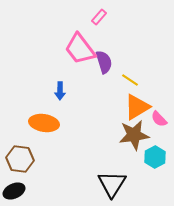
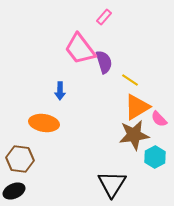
pink rectangle: moved 5 px right
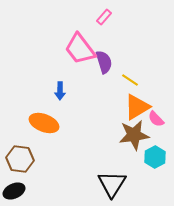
pink semicircle: moved 3 px left
orange ellipse: rotated 12 degrees clockwise
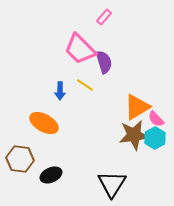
pink trapezoid: rotated 8 degrees counterclockwise
yellow line: moved 45 px left, 5 px down
orange ellipse: rotated 8 degrees clockwise
cyan hexagon: moved 19 px up
black ellipse: moved 37 px right, 16 px up
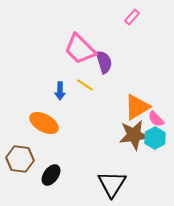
pink rectangle: moved 28 px right
black ellipse: rotated 30 degrees counterclockwise
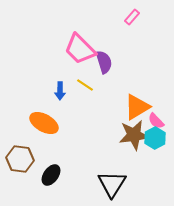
pink semicircle: moved 2 px down
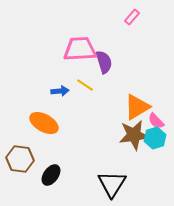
pink trapezoid: rotated 132 degrees clockwise
blue arrow: rotated 96 degrees counterclockwise
cyan hexagon: rotated 10 degrees clockwise
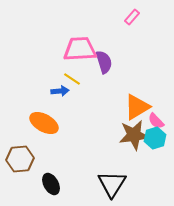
yellow line: moved 13 px left, 6 px up
brown hexagon: rotated 12 degrees counterclockwise
black ellipse: moved 9 px down; rotated 65 degrees counterclockwise
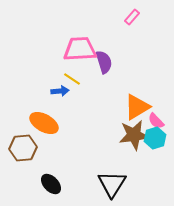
brown hexagon: moved 3 px right, 11 px up
black ellipse: rotated 15 degrees counterclockwise
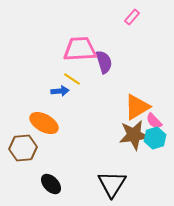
pink semicircle: moved 2 px left
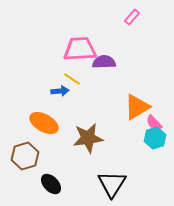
purple semicircle: rotated 75 degrees counterclockwise
pink semicircle: moved 2 px down
brown star: moved 46 px left, 3 px down
brown hexagon: moved 2 px right, 8 px down; rotated 12 degrees counterclockwise
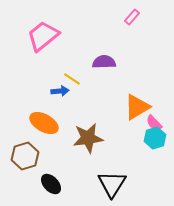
pink trapezoid: moved 37 px left, 13 px up; rotated 36 degrees counterclockwise
